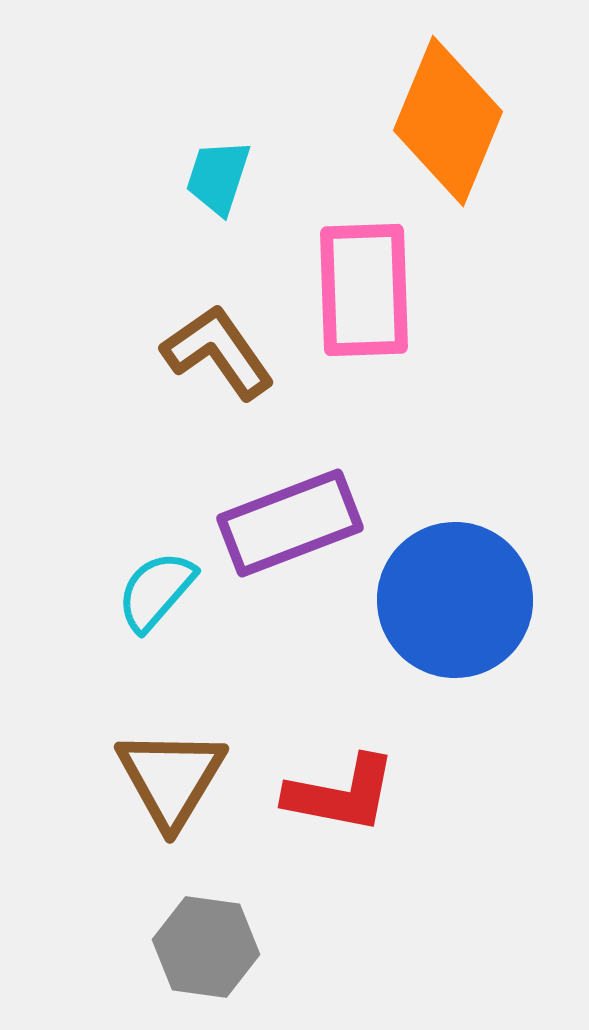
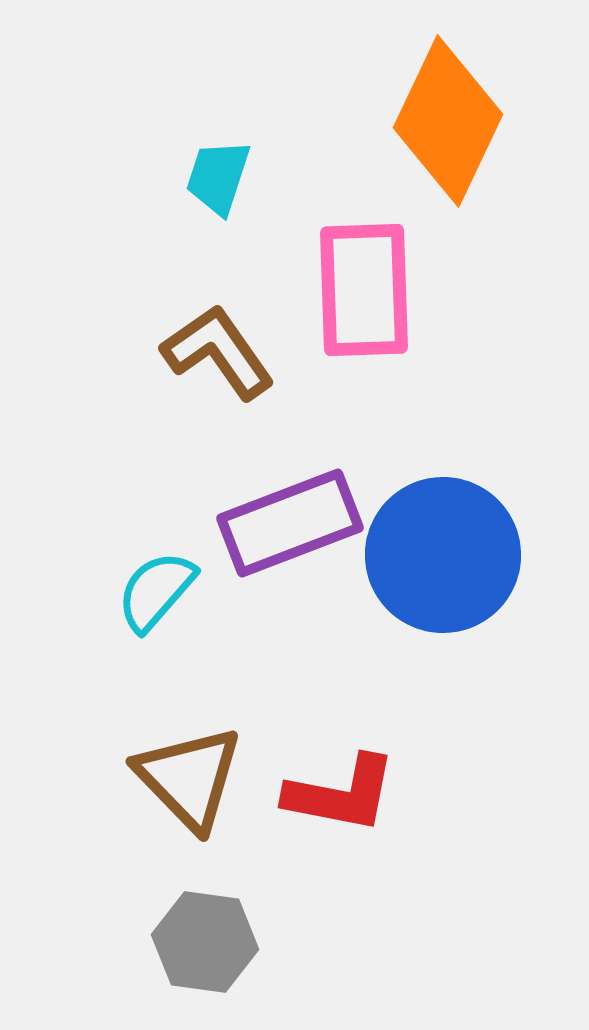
orange diamond: rotated 3 degrees clockwise
blue circle: moved 12 px left, 45 px up
brown triangle: moved 18 px right; rotated 15 degrees counterclockwise
gray hexagon: moved 1 px left, 5 px up
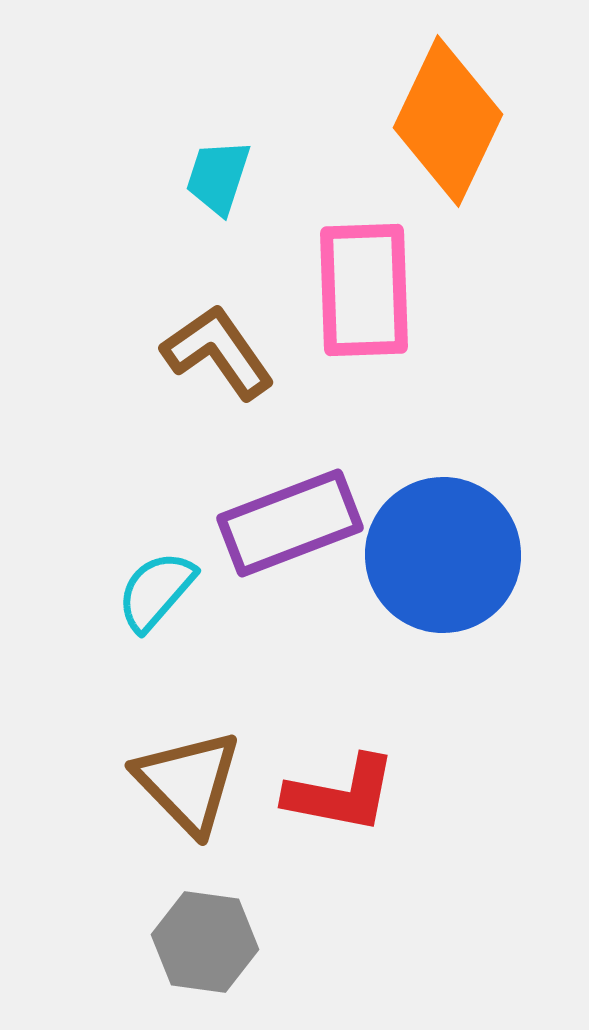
brown triangle: moved 1 px left, 4 px down
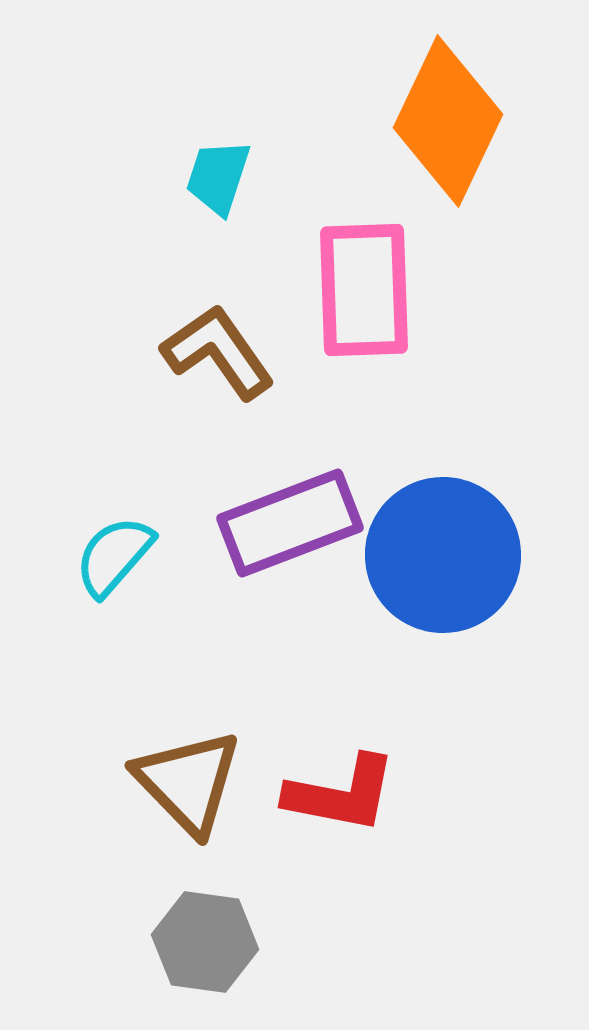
cyan semicircle: moved 42 px left, 35 px up
